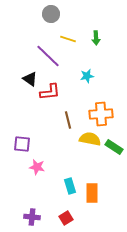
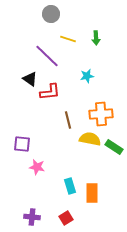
purple line: moved 1 px left
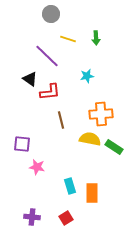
brown line: moved 7 px left
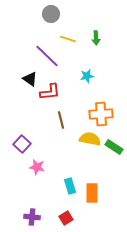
purple square: rotated 36 degrees clockwise
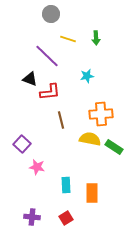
black triangle: rotated 14 degrees counterclockwise
cyan rectangle: moved 4 px left, 1 px up; rotated 14 degrees clockwise
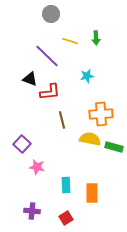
yellow line: moved 2 px right, 2 px down
brown line: moved 1 px right
green rectangle: rotated 18 degrees counterclockwise
purple cross: moved 6 px up
